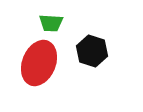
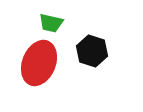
green trapezoid: rotated 10 degrees clockwise
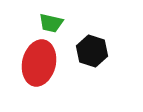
red ellipse: rotated 9 degrees counterclockwise
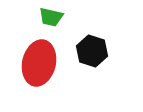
green trapezoid: moved 6 px up
